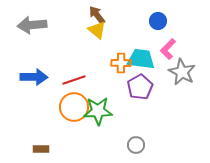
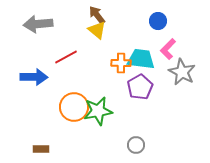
gray arrow: moved 6 px right, 1 px up
red line: moved 8 px left, 23 px up; rotated 10 degrees counterclockwise
green star: rotated 8 degrees counterclockwise
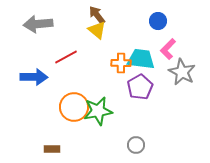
brown rectangle: moved 11 px right
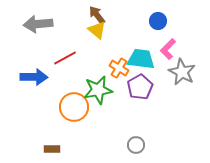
red line: moved 1 px left, 1 px down
orange cross: moved 2 px left, 5 px down; rotated 30 degrees clockwise
green star: moved 21 px up
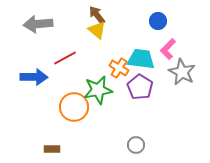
purple pentagon: rotated 10 degrees counterclockwise
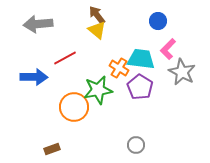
brown rectangle: rotated 21 degrees counterclockwise
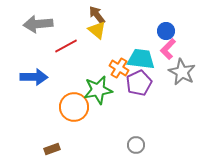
blue circle: moved 8 px right, 10 px down
red line: moved 1 px right, 12 px up
purple pentagon: moved 1 px left, 4 px up; rotated 15 degrees clockwise
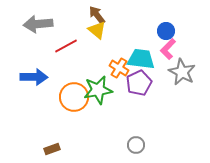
orange circle: moved 10 px up
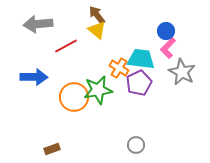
pink L-shape: moved 1 px up
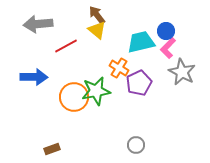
cyan trapezoid: moved 17 px up; rotated 20 degrees counterclockwise
green star: moved 2 px left, 1 px down
